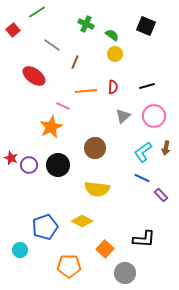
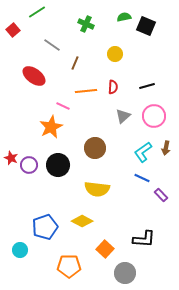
green semicircle: moved 12 px right, 18 px up; rotated 48 degrees counterclockwise
brown line: moved 1 px down
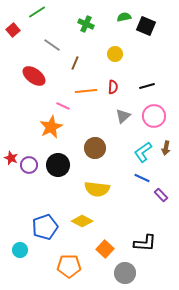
black L-shape: moved 1 px right, 4 px down
